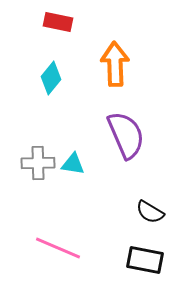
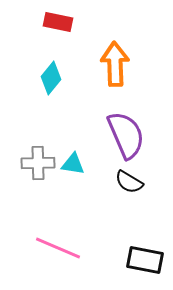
black semicircle: moved 21 px left, 30 px up
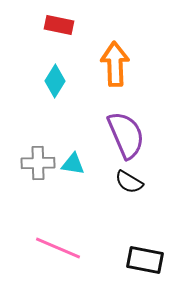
red rectangle: moved 1 px right, 3 px down
cyan diamond: moved 4 px right, 3 px down; rotated 8 degrees counterclockwise
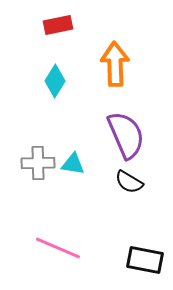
red rectangle: moved 1 px left; rotated 24 degrees counterclockwise
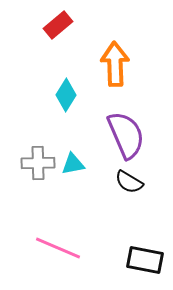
red rectangle: rotated 28 degrees counterclockwise
cyan diamond: moved 11 px right, 14 px down
cyan triangle: rotated 20 degrees counterclockwise
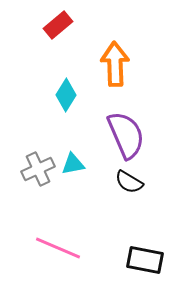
gray cross: moved 6 px down; rotated 24 degrees counterclockwise
